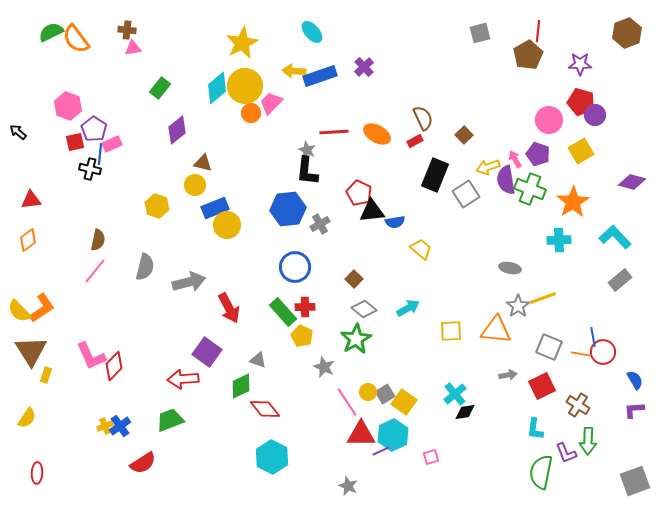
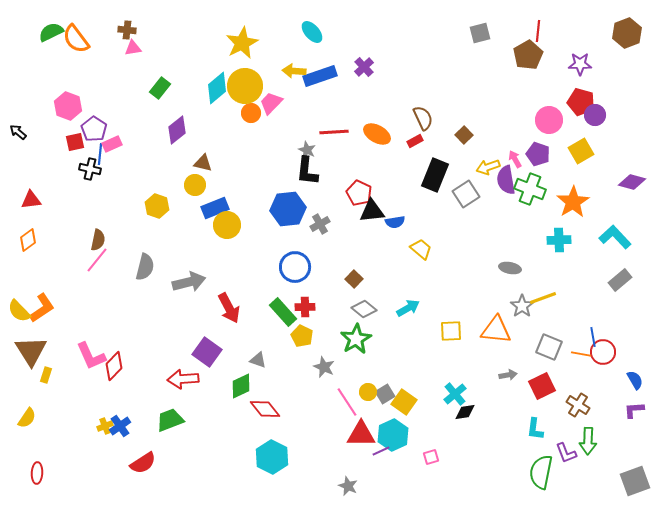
pink line at (95, 271): moved 2 px right, 11 px up
gray star at (518, 306): moved 4 px right
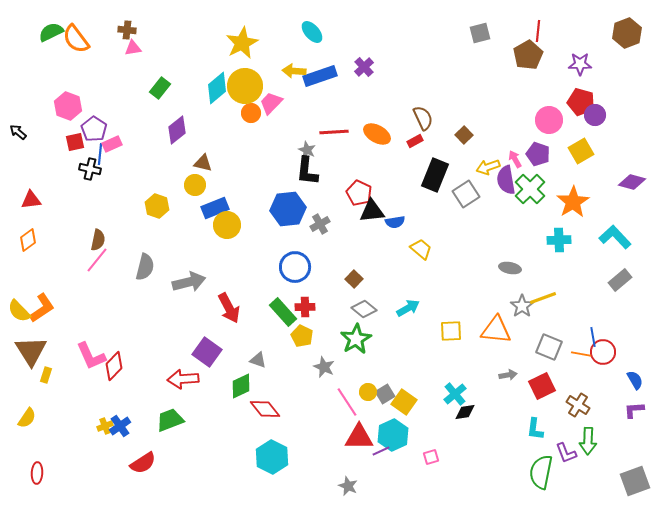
green cross at (530, 189): rotated 24 degrees clockwise
red triangle at (361, 434): moved 2 px left, 3 px down
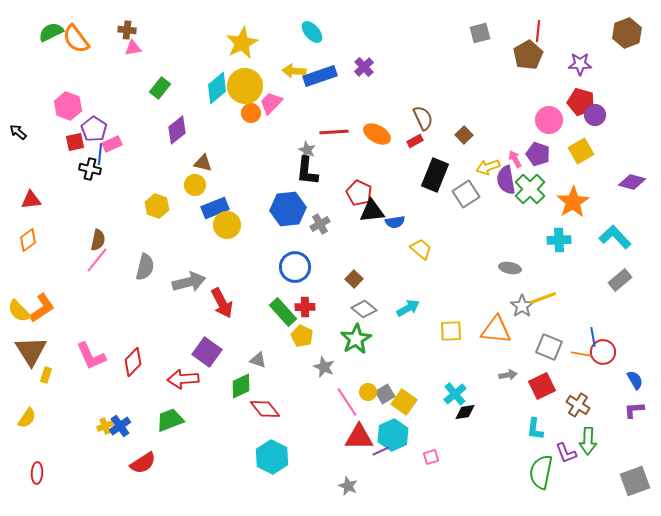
red arrow at (229, 308): moved 7 px left, 5 px up
red diamond at (114, 366): moved 19 px right, 4 px up
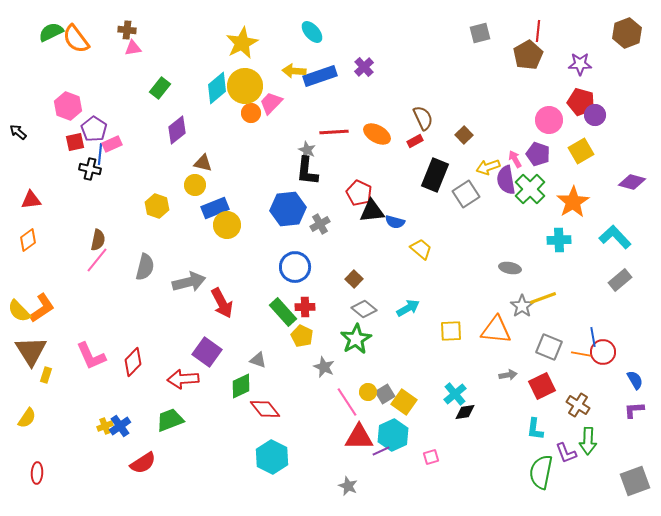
blue semicircle at (395, 222): rotated 24 degrees clockwise
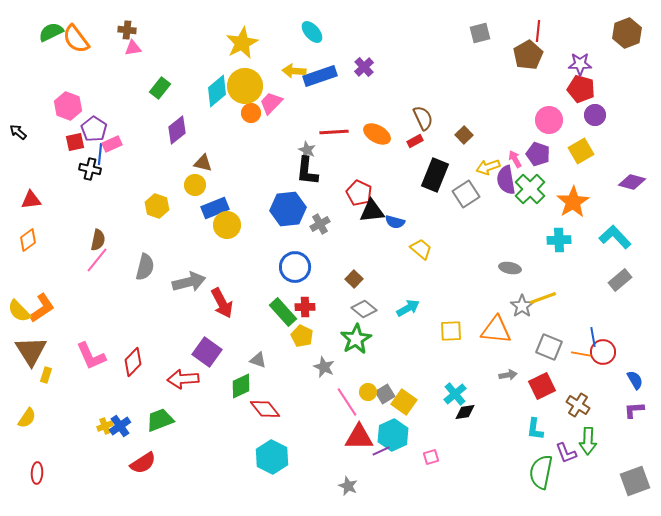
cyan diamond at (217, 88): moved 3 px down
red pentagon at (581, 102): moved 13 px up
green trapezoid at (170, 420): moved 10 px left
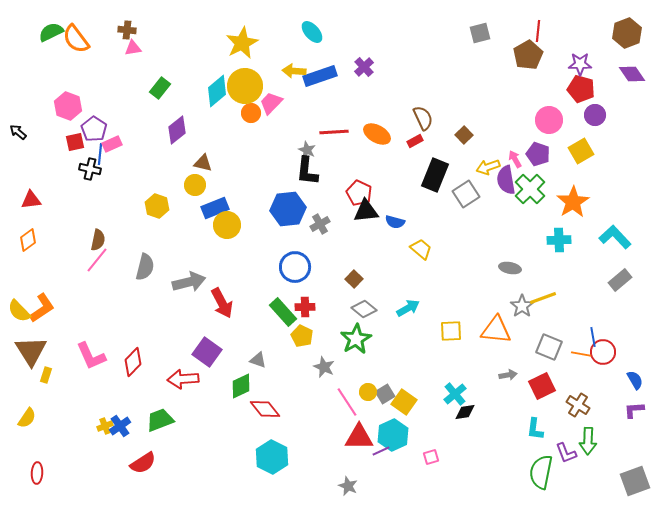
purple diamond at (632, 182): moved 108 px up; rotated 40 degrees clockwise
black triangle at (372, 211): moved 6 px left
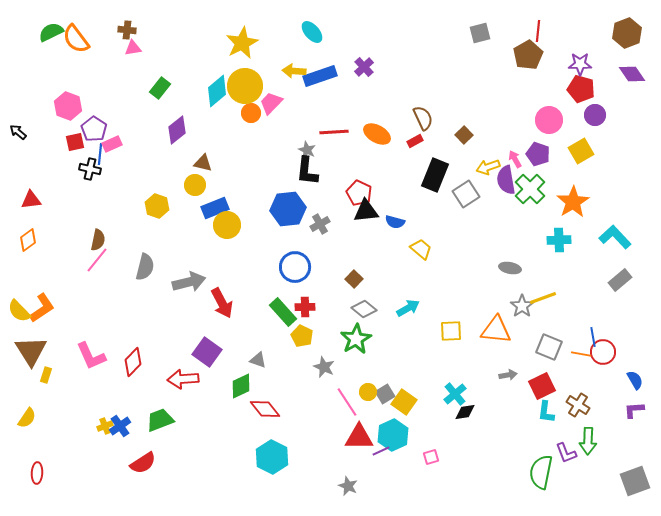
cyan L-shape at (535, 429): moved 11 px right, 17 px up
